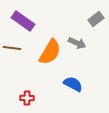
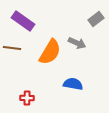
blue semicircle: rotated 18 degrees counterclockwise
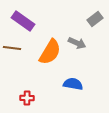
gray rectangle: moved 1 px left
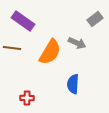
blue semicircle: rotated 96 degrees counterclockwise
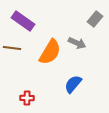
gray rectangle: rotated 14 degrees counterclockwise
blue semicircle: rotated 36 degrees clockwise
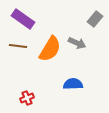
purple rectangle: moved 2 px up
brown line: moved 6 px right, 2 px up
orange semicircle: moved 3 px up
blue semicircle: rotated 48 degrees clockwise
red cross: rotated 24 degrees counterclockwise
